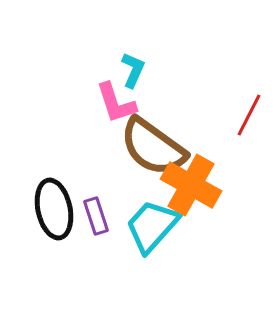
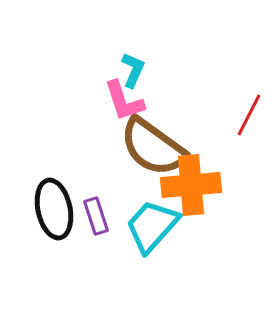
pink L-shape: moved 8 px right, 2 px up
orange cross: rotated 34 degrees counterclockwise
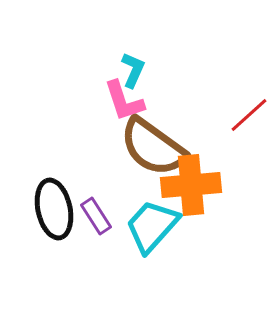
red line: rotated 21 degrees clockwise
purple rectangle: rotated 15 degrees counterclockwise
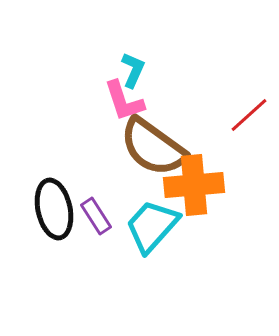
orange cross: moved 3 px right
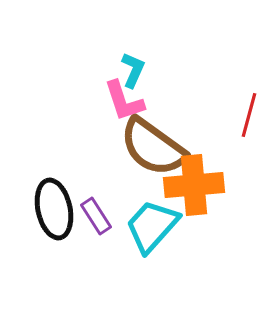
red line: rotated 33 degrees counterclockwise
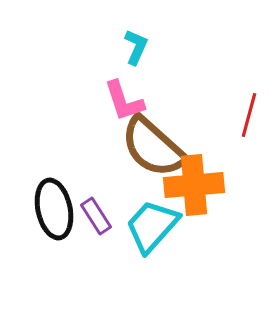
cyan L-shape: moved 3 px right, 23 px up
brown semicircle: rotated 6 degrees clockwise
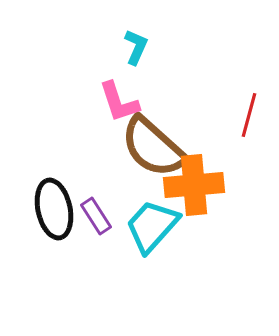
pink L-shape: moved 5 px left, 1 px down
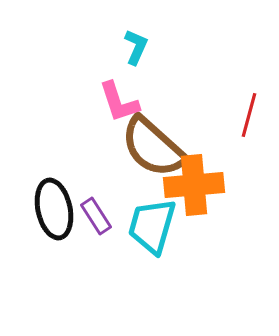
cyan trapezoid: rotated 26 degrees counterclockwise
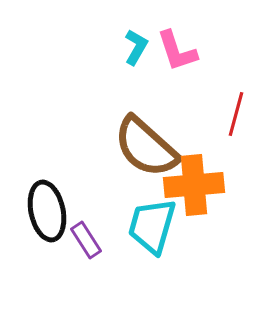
cyan L-shape: rotated 6 degrees clockwise
pink L-shape: moved 58 px right, 51 px up
red line: moved 13 px left, 1 px up
brown semicircle: moved 7 px left
black ellipse: moved 7 px left, 2 px down
purple rectangle: moved 10 px left, 24 px down
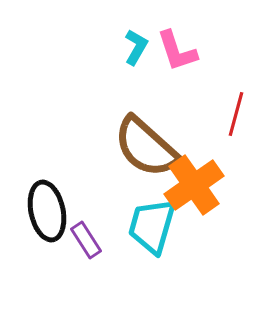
orange cross: rotated 30 degrees counterclockwise
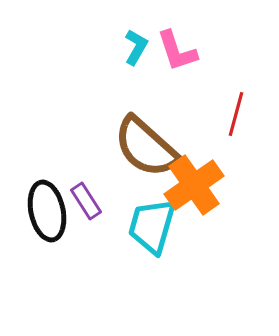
purple rectangle: moved 39 px up
